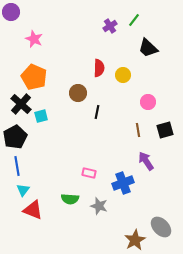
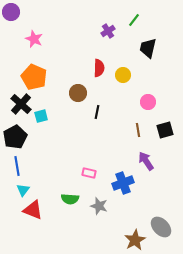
purple cross: moved 2 px left, 5 px down
black trapezoid: rotated 60 degrees clockwise
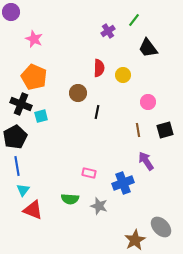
black trapezoid: rotated 50 degrees counterclockwise
black cross: rotated 20 degrees counterclockwise
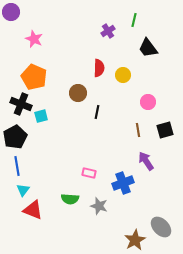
green line: rotated 24 degrees counterclockwise
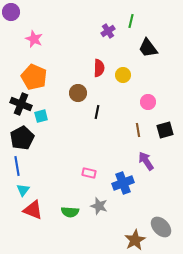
green line: moved 3 px left, 1 px down
black pentagon: moved 7 px right, 1 px down
green semicircle: moved 13 px down
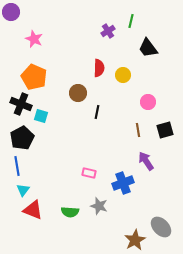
cyan square: rotated 32 degrees clockwise
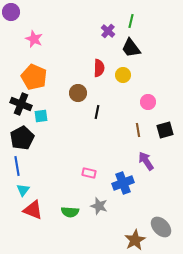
purple cross: rotated 16 degrees counterclockwise
black trapezoid: moved 17 px left
cyan square: rotated 24 degrees counterclockwise
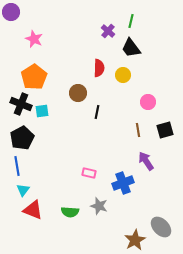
orange pentagon: rotated 15 degrees clockwise
cyan square: moved 1 px right, 5 px up
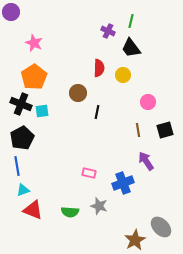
purple cross: rotated 16 degrees counterclockwise
pink star: moved 4 px down
cyan triangle: rotated 32 degrees clockwise
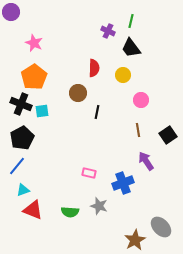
red semicircle: moved 5 px left
pink circle: moved 7 px left, 2 px up
black square: moved 3 px right, 5 px down; rotated 18 degrees counterclockwise
blue line: rotated 48 degrees clockwise
